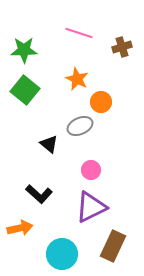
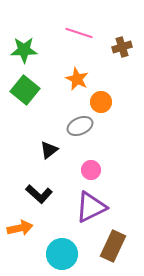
black triangle: moved 6 px down; rotated 42 degrees clockwise
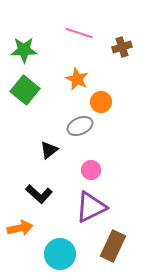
cyan circle: moved 2 px left
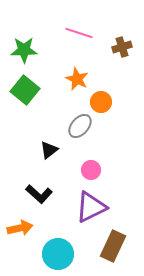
gray ellipse: rotated 25 degrees counterclockwise
cyan circle: moved 2 px left
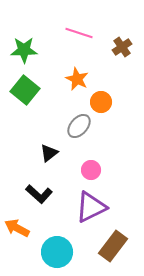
brown cross: rotated 18 degrees counterclockwise
gray ellipse: moved 1 px left
black triangle: moved 3 px down
orange arrow: moved 3 px left; rotated 140 degrees counterclockwise
brown rectangle: rotated 12 degrees clockwise
cyan circle: moved 1 px left, 2 px up
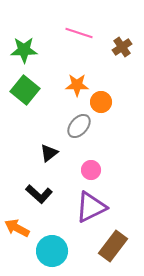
orange star: moved 6 px down; rotated 25 degrees counterclockwise
cyan circle: moved 5 px left, 1 px up
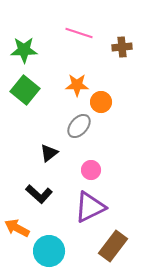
brown cross: rotated 30 degrees clockwise
purple triangle: moved 1 px left
cyan circle: moved 3 px left
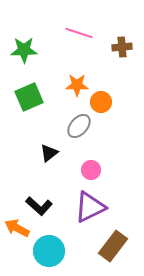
green square: moved 4 px right, 7 px down; rotated 28 degrees clockwise
black L-shape: moved 12 px down
